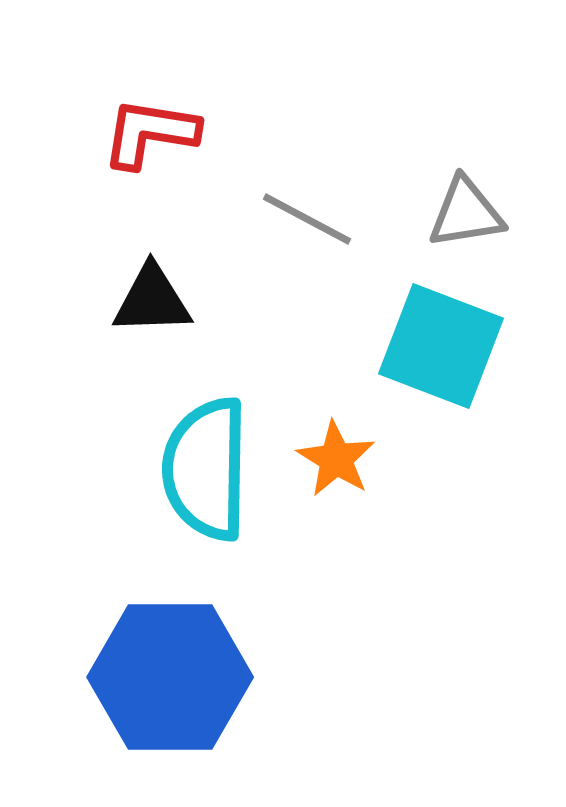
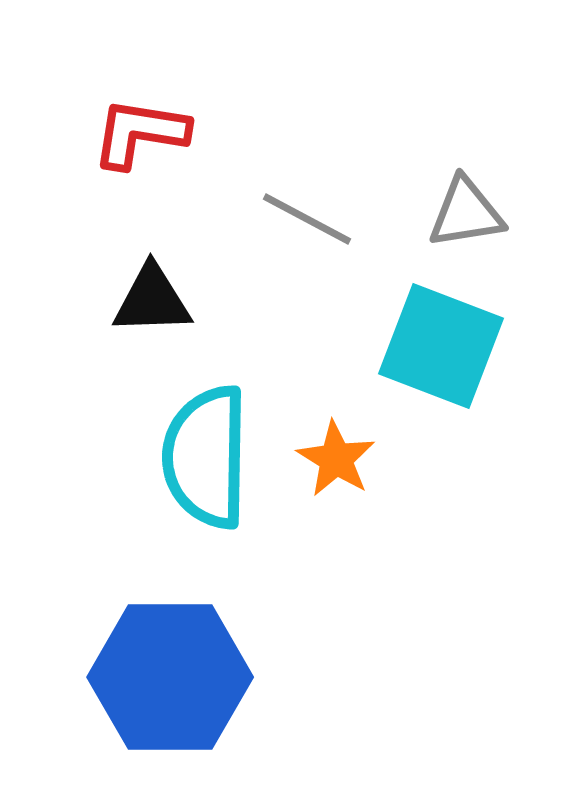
red L-shape: moved 10 px left
cyan semicircle: moved 12 px up
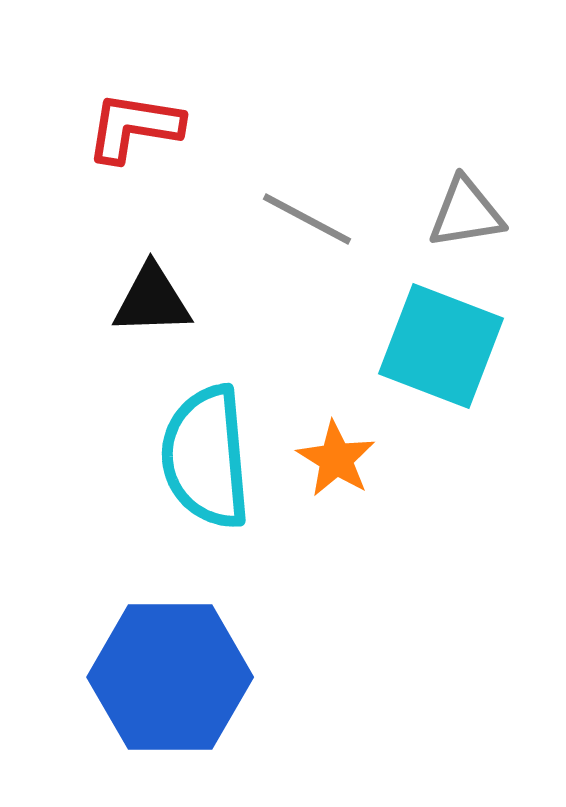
red L-shape: moved 6 px left, 6 px up
cyan semicircle: rotated 6 degrees counterclockwise
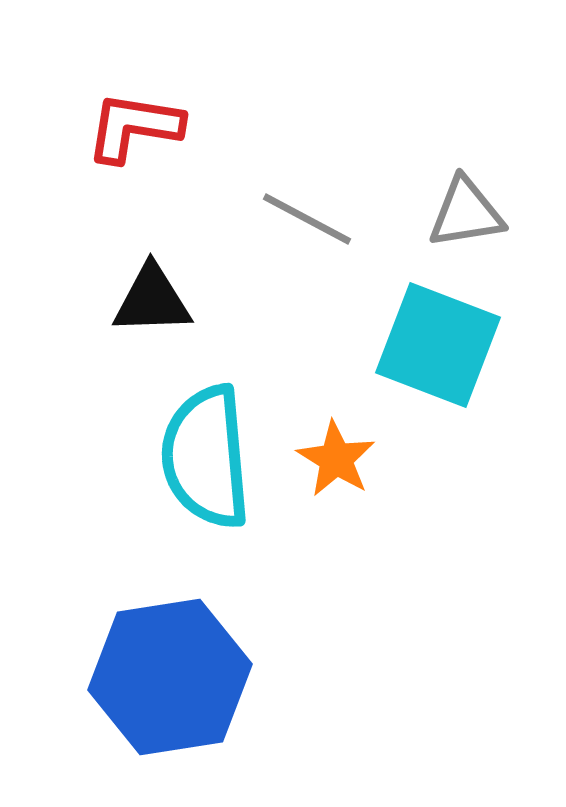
cyan square: moved 3 px left, 1 px up
blue hexagon: rotated 9 degrees counterclockwise
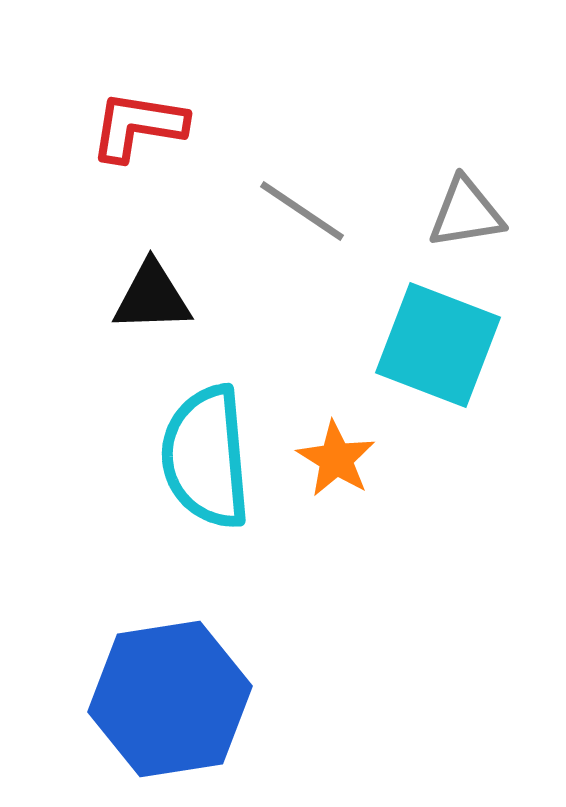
red L-shape: moved 4 px right, 1 px up
gray line: moved 5 px left, 8 px up; rotated 6 degrees clockwise
black triangle: moved 3 px up
blue hexagon: moved 22 px down
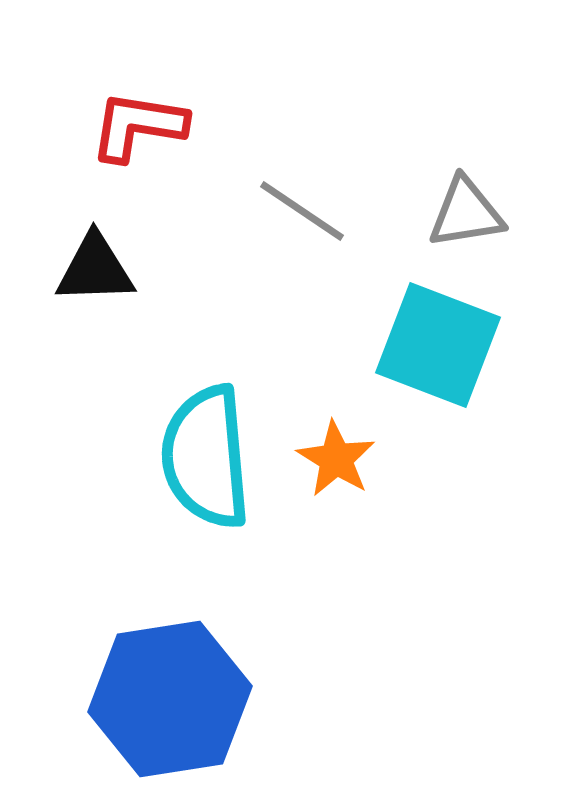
black triangle: moved 57 px left, 28 px up
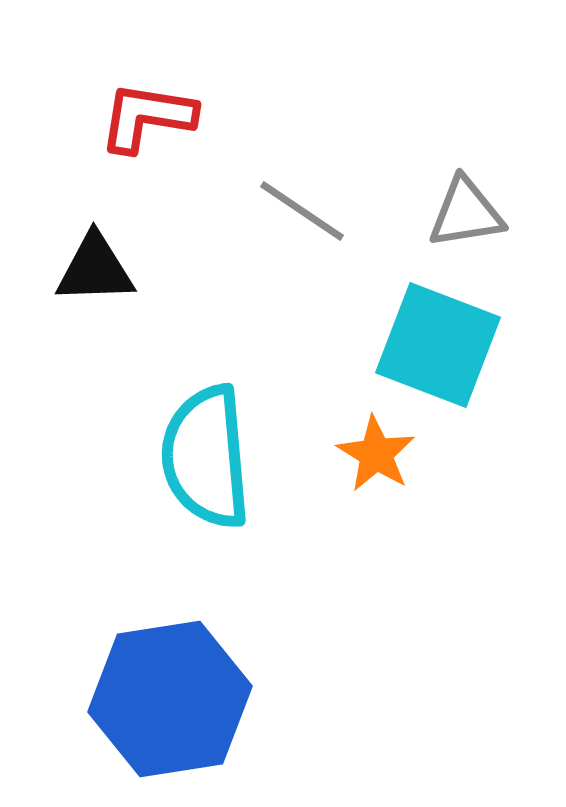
red L-shape: moved 9 px right, 9 px up
orange star: moved 40 px right, 5 px up
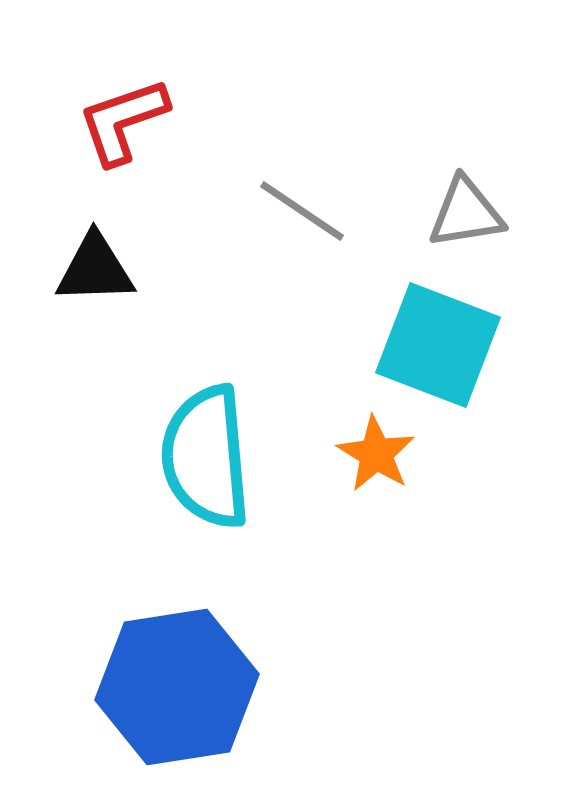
red L-shape: moved 24 px left, 4 px down; rotated 28 degrees counterclockwise
blue hexagon: moved 7 px right, 12 px up
